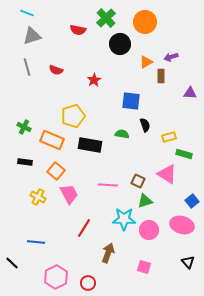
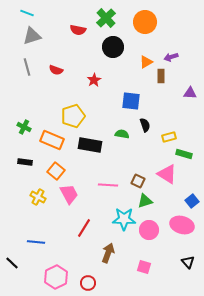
black circle at (120, 44): moved 7 px left, 3 px down
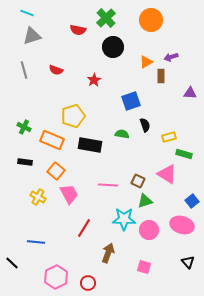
orange circle at (145, 22): moved 6 px right, 2 px up
gray line at (27, 67): moved 3 px left, 3 px down
blue square at (131, 101): rotated 24 degrees counterclockwise
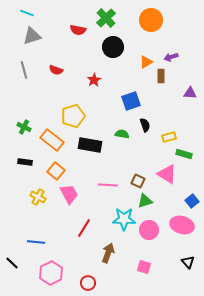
orange rectangle at (52, 140): rotated 15 degrees clockwise
pink hexagon at (56, 277): moved 5 px left, 4 px up
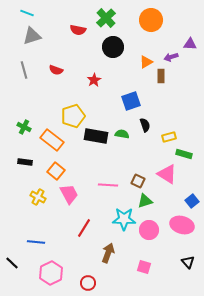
purple triangle at (190, 93): moved 49 px up
black rectangle at (90, 145): moved 6 px right, 9 px up
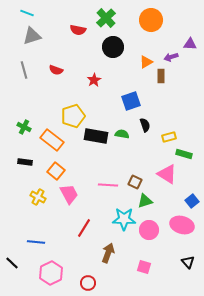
brown square at (138, 181): moved 3 px left, 1 px down
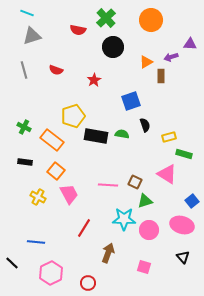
black triangle at (188, 262): moved 5 px left, 5 px up
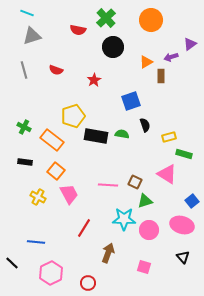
purple triangle at (190, 44): rotated 40 degrees counterclockwise
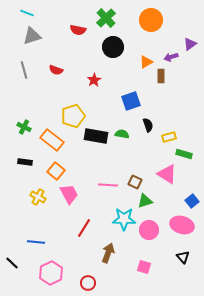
black semicircle at (145, 125): moved 3 px right
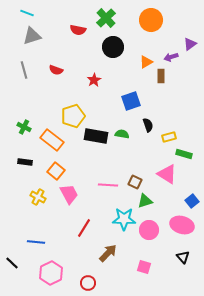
brown arrow at (108, 253): rotated 24 degrees clockwise
